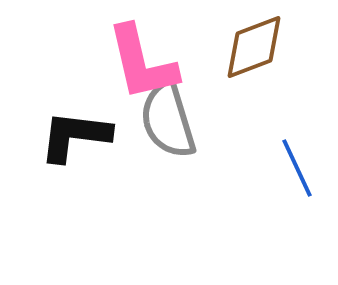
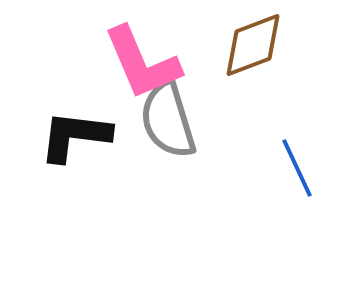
brown diamond: moved 1 px left, 2 px up
pink L-shape: rotated 10 degrees counterclockwise
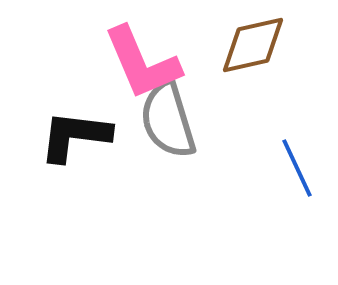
brown diamond: rotated 8 degrees clockwise
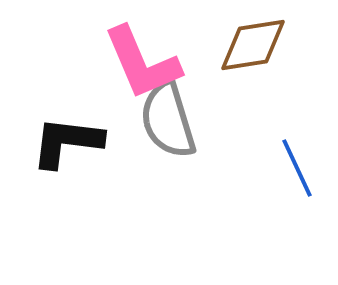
brown diamond: rotated 4 degrees clockwise
black L-shape: moved 8 px left, 6 px down
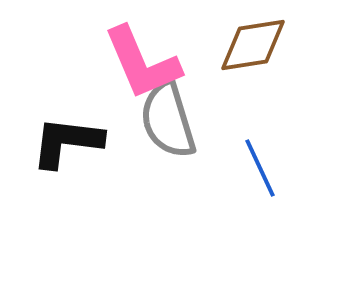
blue line: moved 37 px left
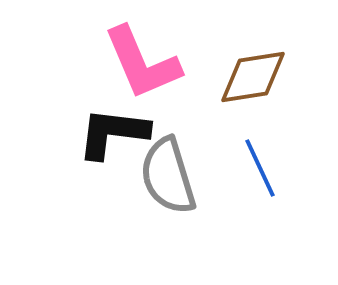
brown diamond: moved 32 px down
gray semicircle: moved 56 px down
black L-shape: moved 46 px right, 9 px up
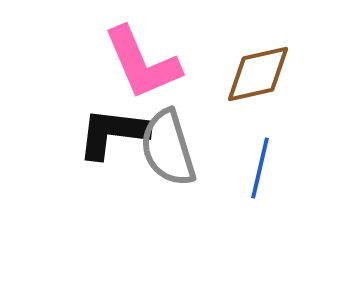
brown diamond: moved 5 px right, 3 px up; rotated 4 degrees counterclockwise
blue line: rotated 38 degrees clockwise
gray semicircle: moved 28 px up
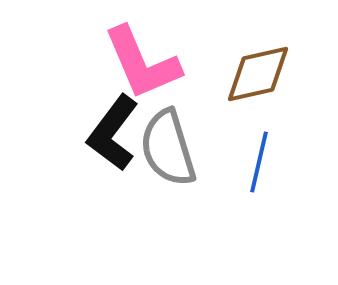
black L-shape: rotated 60 degrees counterclockwise
blue line: moved 1 px left, 6 px up
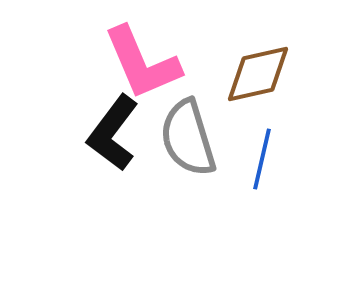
gray semicircle: moved 20 px right, 10 px up
blue line: moved 3 px right, 3 px up
